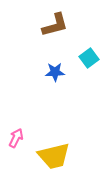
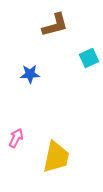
cyan square: rotated 12 degrees clockwise
blue star: moved 25 px left, 2 px down
yellow trapezoid: moved 2 px right, 1 px down; rotated 64 degrees counterclockwise
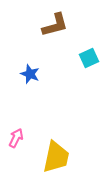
blue star: rotated 24 degrees clockwise
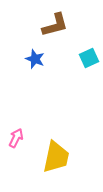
blue star: moved 5 px right, 15 px up
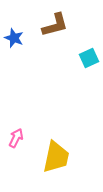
blue star: moved 21 px left, 21 px up
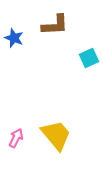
brown L-shape: rotated 12 degrees clockwise
yellow trapezoid: moved 22 px up; rotated 52 degrees counterclockwise
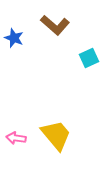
brown L-shape: rotated 44 degrees clockwise
pink arrow: rotated 108 degrees counterclockwise
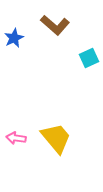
blue star: rotated 24 degrees clockwise
yellow trapezoid: moved 3 px down
